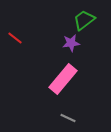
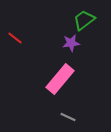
pink rectangle: moved 3 px left
gray line: moved 1 px up
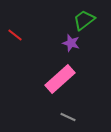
red line: moved 3 px up
purple star: rotated 24 degrees clockwise
pink rectangle: rotated 8 degrees clockwise
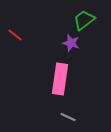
pink rectangle: rotated 40 degrees counterclockwise
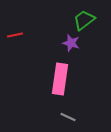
red line: rotated 49 degrees counterclockwise
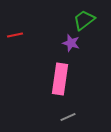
gray line: rotated 49 degrees counterclockwise
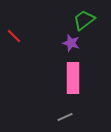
red line: moved 1 px left, 1 px down; rotated 56 degrees clockwise
pink rectangle: moved 13 px right, 1 px up; rotated 8 degrees counterclockwise
gray line: moved 3 px left
